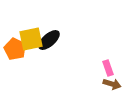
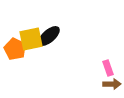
black ellipse: moved 4 px up
brown arrow: rotated 18 degrees counterclockwise
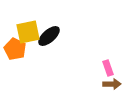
yellow square: moved 3 px left, 7 px up
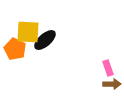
yellow square: rotated 15 degrees clockwise
black ellipse: moved 4 px left, 4 px down
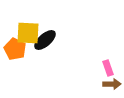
yellow square: moved 1 px down
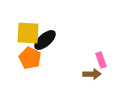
orange pentagon: moved 15 px right, 9 px down
pink rectangle: moved 7 px left, 8 px up
brown arrow: moved 20 px left, 10 px up
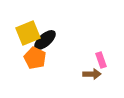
yellow square: rotated 25 degrees counterclockwise
orange pentagon: moved 5 px right
